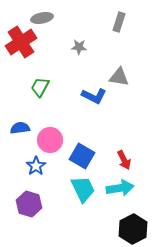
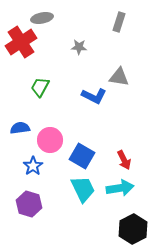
blue star: moved 3 px left
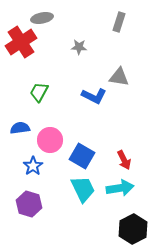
green trapezoid: moved 1 px left, 5 px down
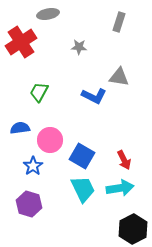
gray ellipse: moved 6 px right, 4 px up
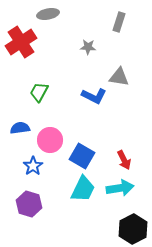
gray star: moved 9 px right
cyan trapezoid: rotated 52 degrees clockwise
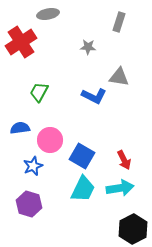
blue star: rotated 12 degrees clockwise
